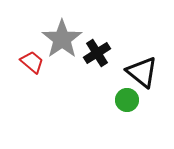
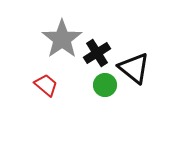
red trapezoid: moved 14 px right, 23 px down
black triangle: moved 8 px left, 4 px up
green circle: moved 22 px left, 15 px up
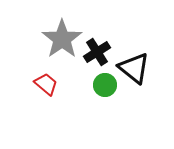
black cross: moved 1 px up
red trapezoid: moved 1 px up
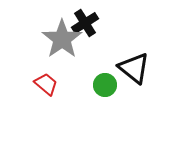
black cross: moved 12 px left, 29 px up
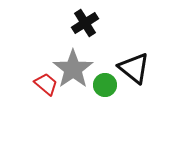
gray star: moved 11 px right, 30 px down
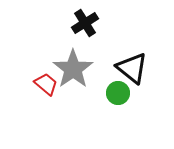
black triangle: moved 2 px left
green circle: moved 13 px right, 8 px down
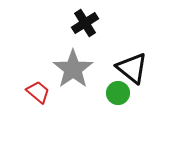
red trapezoid: moved 8 px left, 8 px down
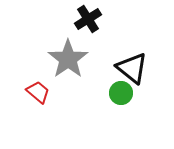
black cross: moved 3 px right, 4 px up
gray star: moved 5 px left, 10 px up
green circle: moved 3 px right
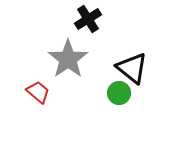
green circle: moved 2 px left
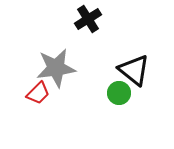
gray star: moved 12 px left, 9 px down; rotated 27 degrees clockwise
black triangle: moved 2 px right, 2 px down
red trapezoid: moved 1 px down; rotated 95 degrees clockwise
